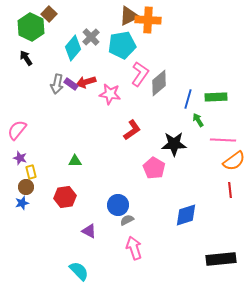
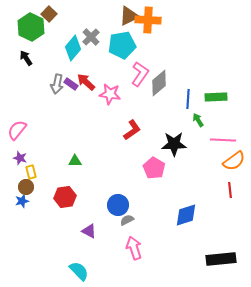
red arrow: rotated 60 degrees clockwise
blue line: rotated 12 degrees counterclockwise
blue star: moved 2 px up
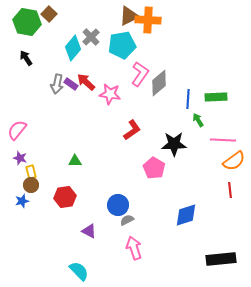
green hexagon: moved 4 px left, 5 px up; rotated 16 degrees counterclockwise
brown circle: moved 5 px right, 2 px up
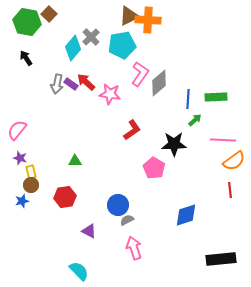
green arrow: moved 3 px left; rotated 80 degrees clockwise
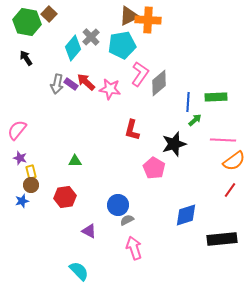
pink star: moved 5 px up
blue line: moved 3 px down
red L-shape: rotated 140 degrees clockwise
black star: rotated 15 degrees counterclockwise
red line: rotated 42 degrees clockwise
black rectangle: moved 1 px right, 20 px up
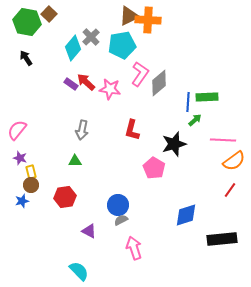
gray arrow: moved 25 px right, 46 px down
green rectangle: moved 9 px left
gray semicircle: moved 6 px left
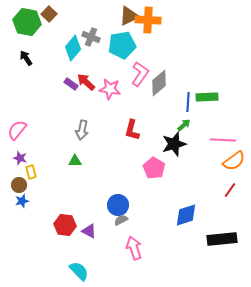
gray cross: rotated 24 degrees counterclockwise
green arrow: moved 11 px left, 5 px down
brown circle: moved 12 px left
red hexagon: moved 28 px down; rotated 15 degrees clockwise
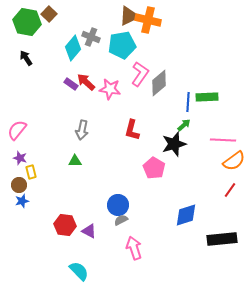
orange cross: rotated 10 degrees clockwise
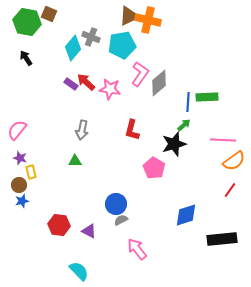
brown square: rotated 21 degrees counterclockwise
blue circle: moved 2 px left, 1 px up
red hexagon: moved 6 px left
pink arrow: moved 3 px right, 1 px down; rotated 20 degrees counterclockwise
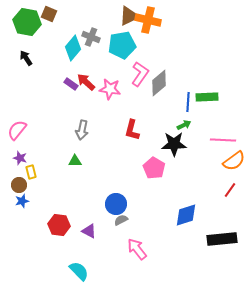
green arrow: rotated 16 degrees clockwise
black star: rotated 15 degrees clockwise
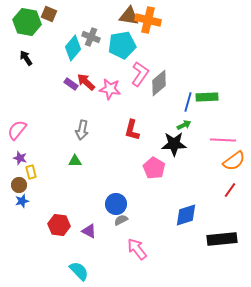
brown triangle: rotated 35 degrees clockwise
blue line: rotated 12 degrees clockwise
